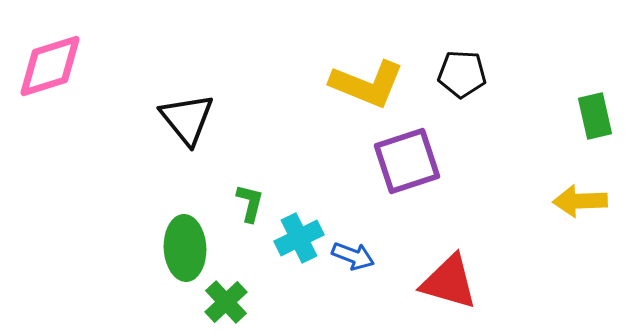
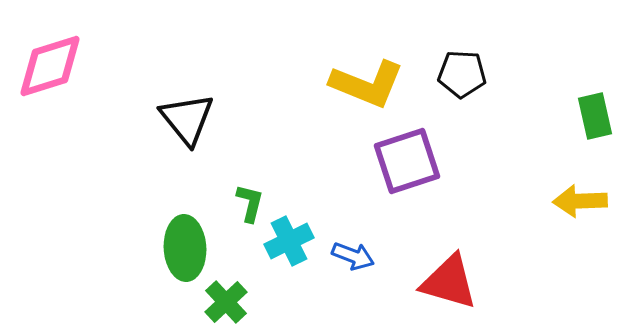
cyan cross: moved 10 px left, 3 px down
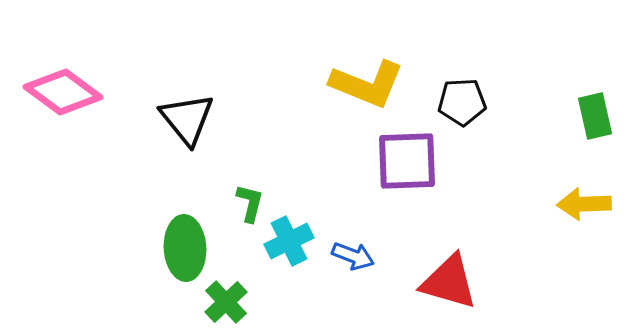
pink diamond: moved 13 px right, 26 px down; rotated 54 degrees clockwise
black pentagon: moved 28 px down; rotated 6 degrees counterclockwise
purple square: rotated 16 degrees clockwise
yellow arrow: moved 4 px right, 3 px down
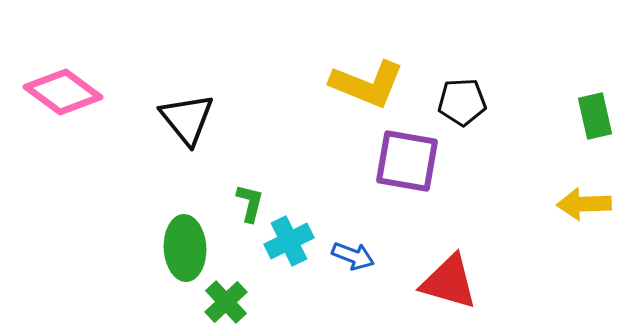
purple square: rotated 12 degrees clockwise
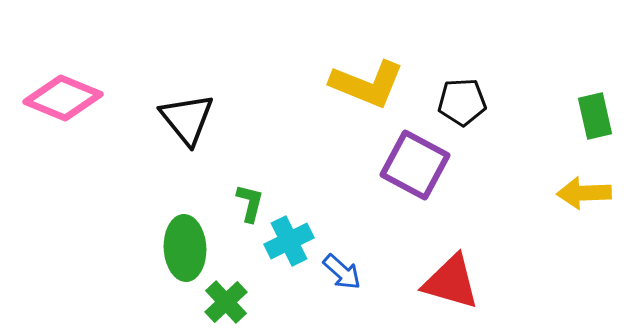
pink diamond: moved 6 px down; rotated 14 degrees counterclockwise
purple square: moved 8 px right, 4 px down; rotated 18 degrees clockwise
yellow arrow: moved 11 px up
blue arrow: moved 11 px left, 16 px down; rotated 21 degrees clockwise
red triangle: moved 2 px right
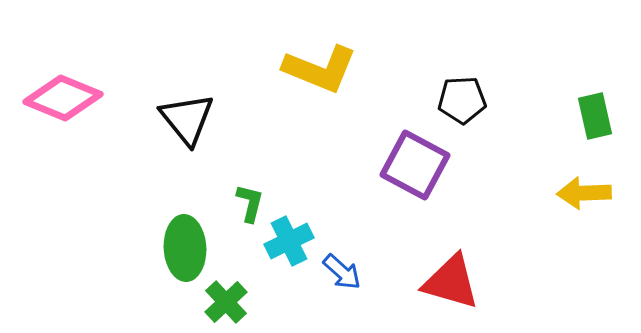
yellow L-shape: moved 47 px left, 15 px up
black pentagon: moved 2 px up
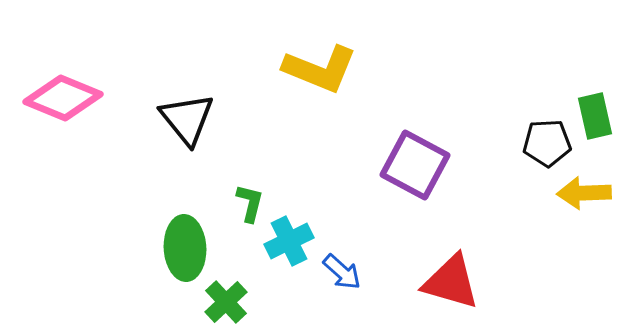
black pentagon: moved 85 px right, 43 px down
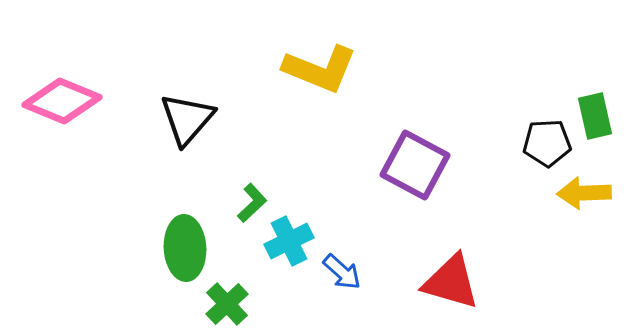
pink diamond: moved 1 px left, 3 px down
black triangle: rotated 20 degrees clockwise
green L-shape: moved 2 px right; rotated 33 degrees clockwise
green cross: moved 1 px right, 2 px down
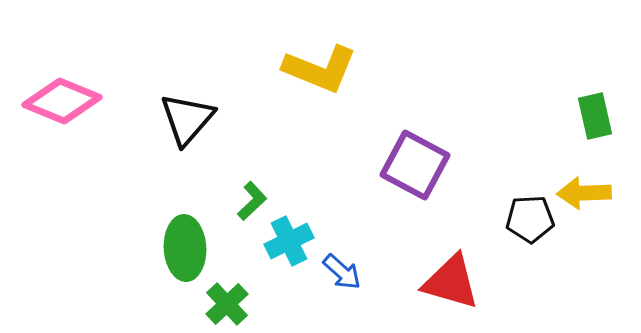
black pentagon: moved 17 px left, 76 px down
green L-shape: moved 2 px up
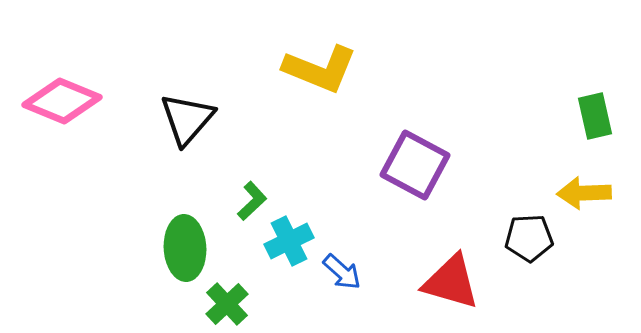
black pentagon: moved 1 px left, 19 px down
